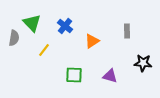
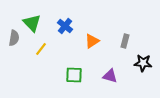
gray rectangle: moved 2 px left, 10 px down; rotated 16 degrees clockwise
yellow line: moved 3 px left, 1 px up
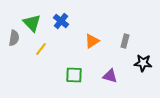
blue cross: moved 4 px left, 5 px up
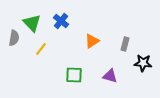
gray rectangle: moved 3 px down
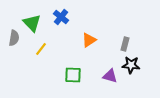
blue cross: moved 4 px up
orange triangle: moved 3 px left, 1 px up
black star: moved 12 px left, 2 px down
green square: moved 1 px left
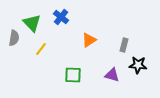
gray rectangle: moved 1 px left, 1 px down
black star: moved 7 px right
purple triangle: moved 2 px right, 1 px up
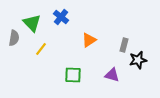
black star: moved 5 px up; rotated 18 degrees counterclockwise
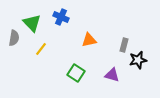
blue cross: rotated 14 degrees counterclockwise
orange triangle: rotated 21 degrees clockwise
green square: moved 3 px right, 2 px up; rotated 30 degrees clockwise
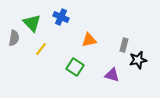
green square: moved 1 px left, 6 px up
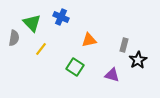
black star: rotated 18 degrees counterclockwise
